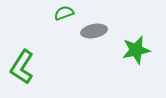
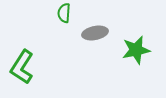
green semicircle: rotated 66 degrees counterclockwise
gray ellipse: moved 1 px right, 2 px down
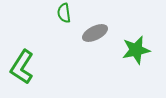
green semicircle: rotated 12 degrees counterclockwise
gray ellipse: rotated 15 degrees counterclockwise
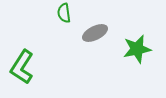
green star: moved 1 px right, 1 px up
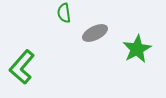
green star: rotated 16 degrees counterclockwise
green L-shape: rotated 8 degrees clockwise
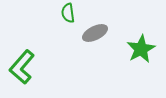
green semicircle: moved 4 px right
green star: moved 4 px right
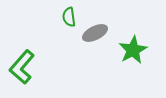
green semicircle: moved 1 px right, 4 px down
green star: moved 8 px left, 1 px down
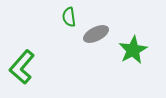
gray ellipse: moved 1 px right, 1 px down
